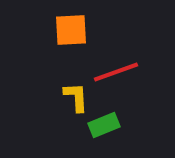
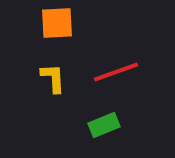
orange square: moved 14 px left, 7 px up
yellow L-shape: moved 23 px left, 19 px up
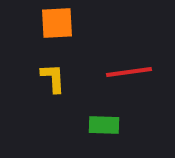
red line: moved 13 px right; rotated 12 degrees clockwise
green rectangle: rotated 24 degrees clockwise
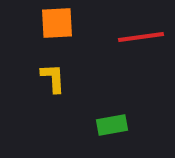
red line: moved 12 px right, 35 px up
green rectangle: moved 8 px right; rotated 12 degrees counterclockwise
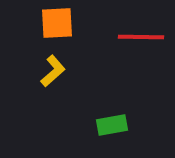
red line: rotated 9 degrees clockwise
yellow L-shape: moved 7 px up; rotated 52 degrees clockwise
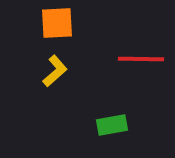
red line: moved 22 px down
yellow L-shape: moved 2 px right
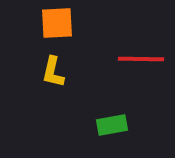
yellow L-shape: moved 2 px left, 1 px down; rotated 144 degrees clockwise
